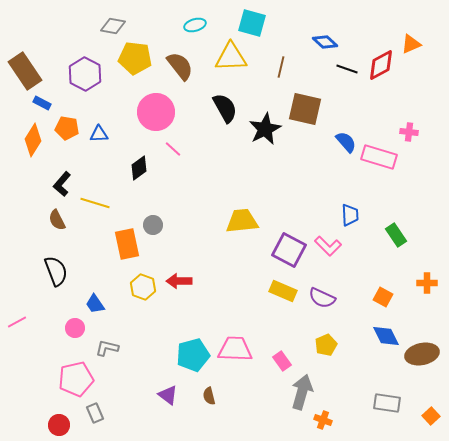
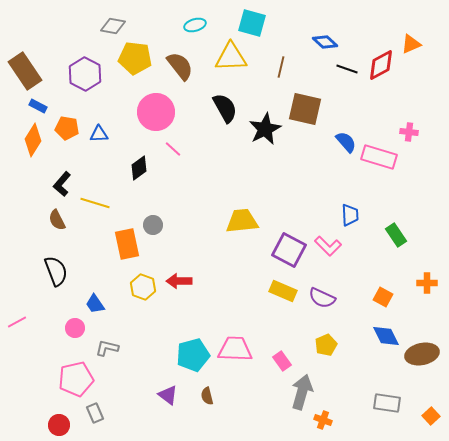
blue rectangle at (42, 103): moved 4 px left, 3 px down
brown semicircle at (209, 396): moved 2 px left
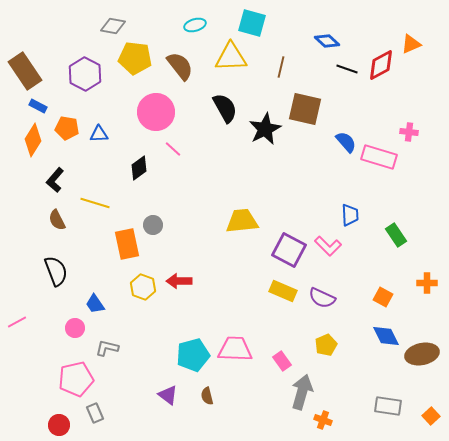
blue diamond at (325, 42): moved 2 px right, 1 px up
black L-shape at (62, 184): moved 7 px left, 4 px up
gray rectangle at (387, 403): moved 1 px right, 3 px down
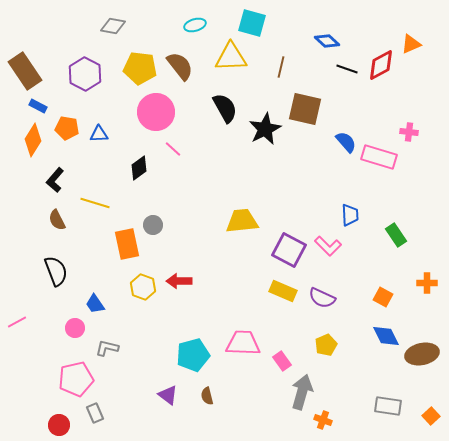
yellow pentagon at (135, 58): moved 5 px right, 10 px down
pink trapezoid at (235, 349): moved 8 px right, 6 px up
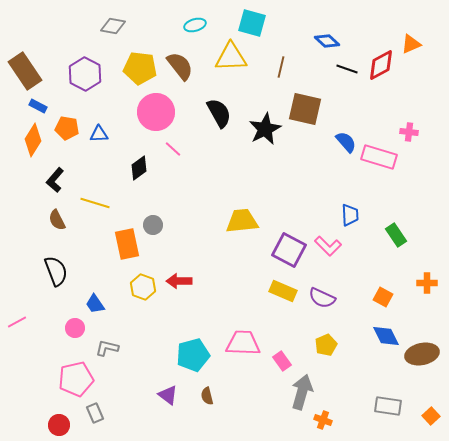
black semicircle at (225, 108): moved 6 px left, 5 px down
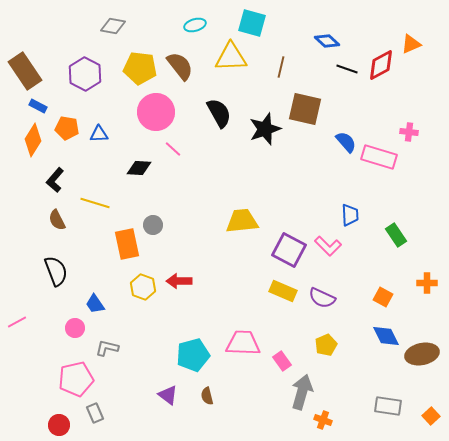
black star at (265, 129): rotated 8 degrees clockwise
black diamond at (139, 168): rotated 40 degrees clockwise
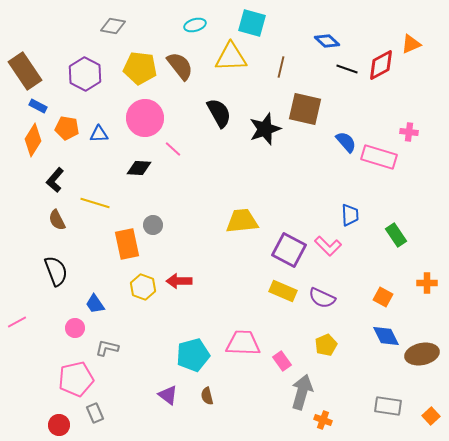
pink circle at (156, 112): moved 11 px left, 6 px down
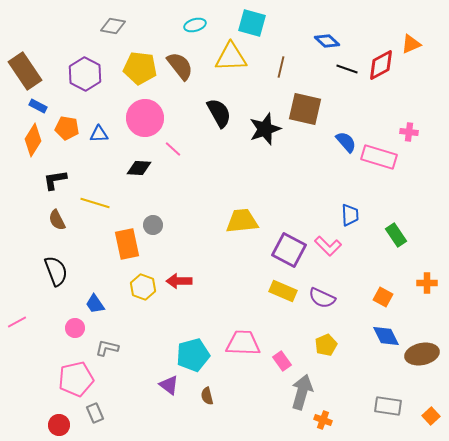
black L-shape at (55, 180): rotated 40 degrees clockwise
purple triangle at (168, 395): moved 1 px right, 10 px up
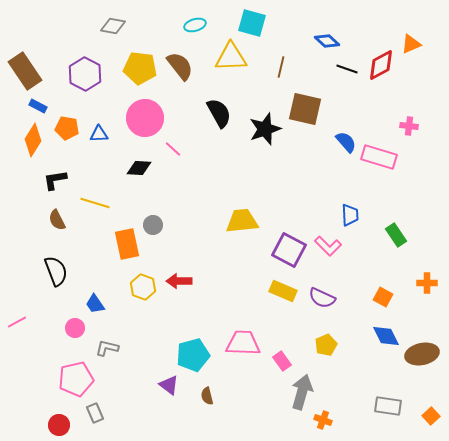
pink cross at (409, 132): moved 6 px up
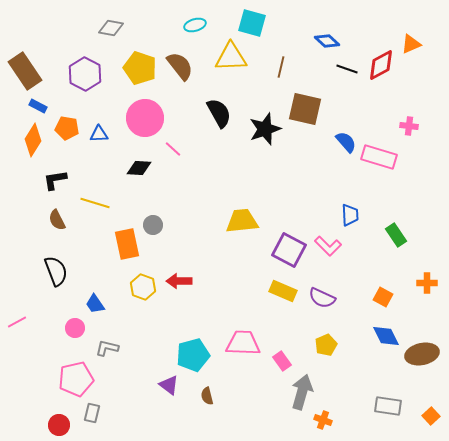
gray diamond at (113, 26): moved 2 px left, 2 px down
yellow pentagon at (140, 68): rotated 12 degrees clockwise
gray rectangle at (95, 413): moved 3 px left; rotated 36 degrees clockwise
